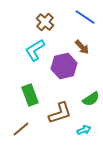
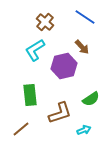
green rectangle: rotated 15 degrees clockwise
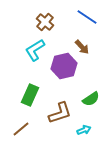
blue line: moved 2 px right
green rectangle: rotated 30 degrees clockwise
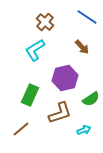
purple hexagon: moved 1 px right, 12 px down
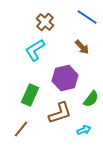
green semicircle: rotated 18 degrees counterclockwise
brown line: rotated 12 degrees counterclockwise
